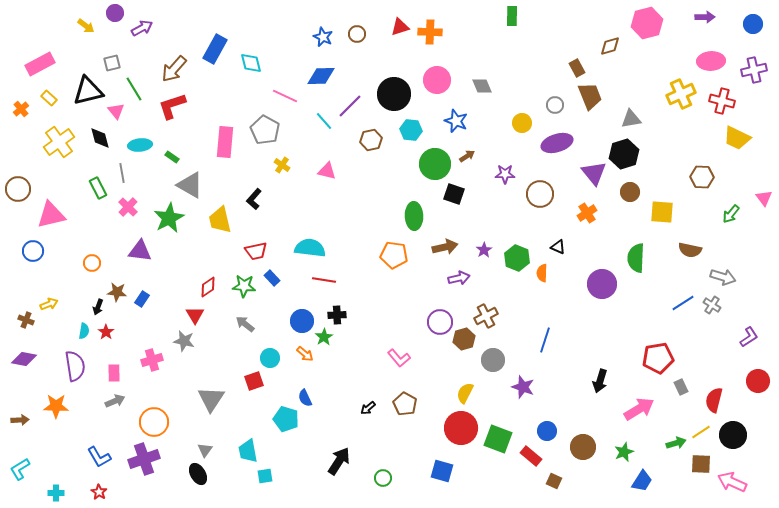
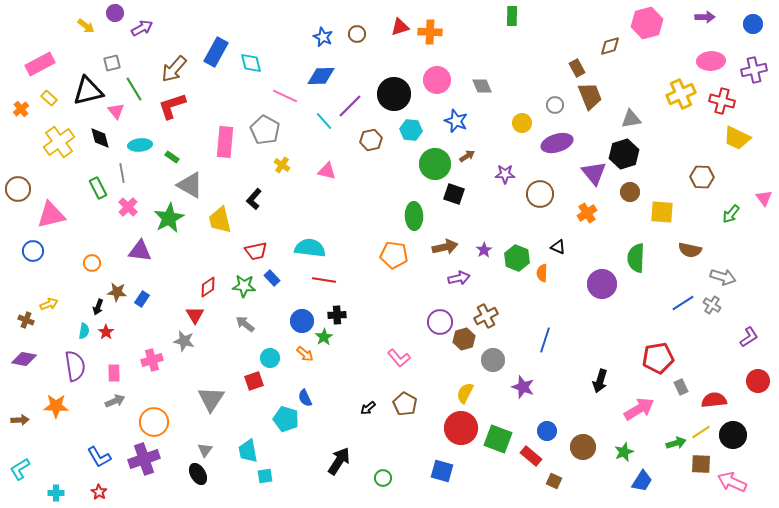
blue rectangle at (215, 49): moved 1 px right, 3 px down
red semicircle at (714, 400): rotated 70 degrees clockwise
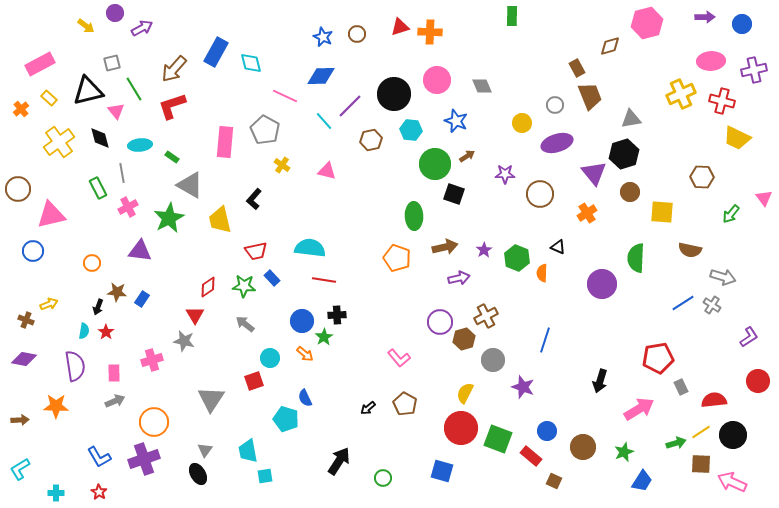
blue circle at (753, 24): moved 11 px left
pink cross at (128, 207): rotated 18 degrees clockwise
orange pentagon at (394, 255): moved 3 px right, 3 px down; rotated 12 degrees clockwise
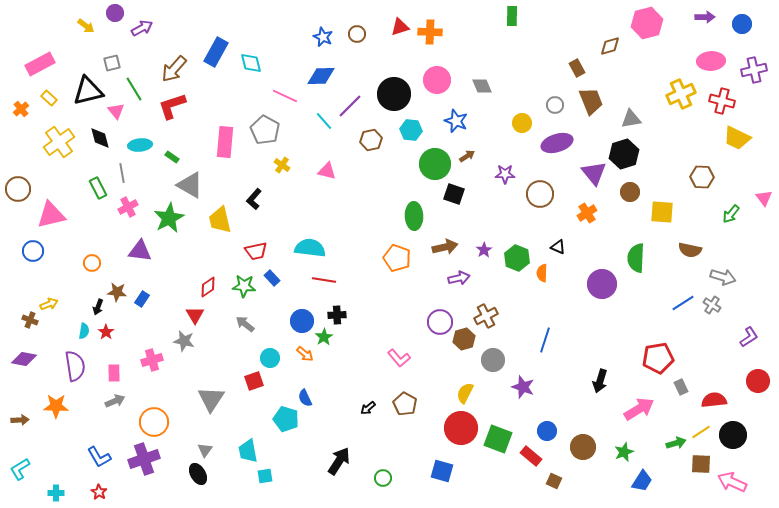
brown trapezoid at (590, 96): moved 1 px right, 5 px down
brown cross at (26, 320): moved 4 px right
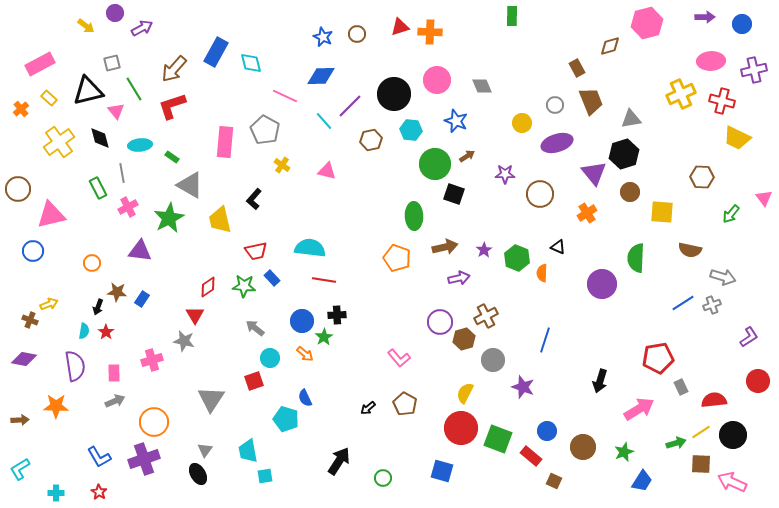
gray cross at (712, 305): rotated 36 degrees clockwise
gray arrow at (245, 324): moved 10 px right, 4 px down
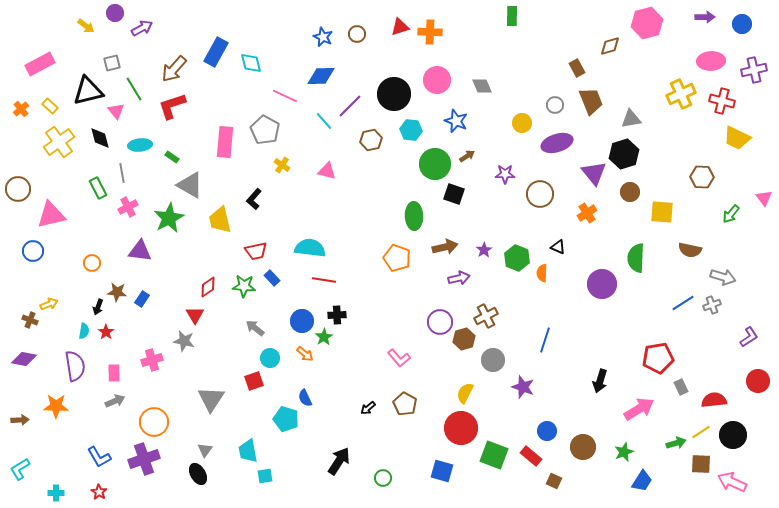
yellow rectangle at (49, 98): moved 1 px right, 8 px down
green square at (498, 439): moved 4 px left, 16 px down
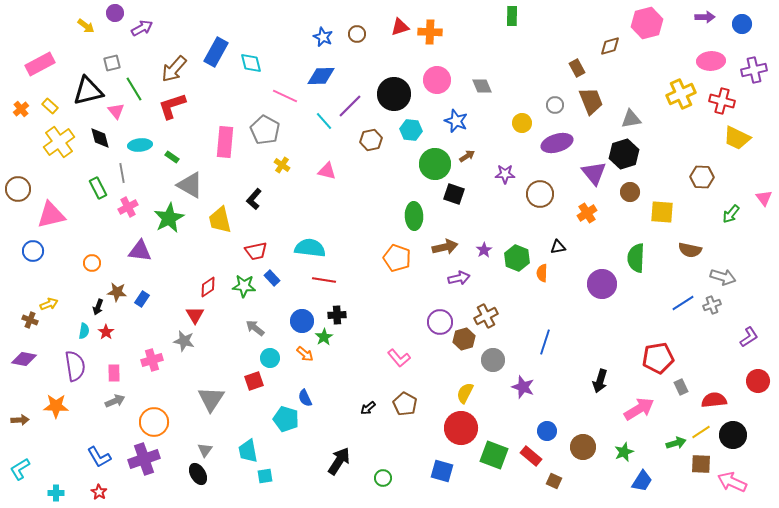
black triangle at (558, 247): rotated 35 degrees counterclockwise
blue line at (545, 340): moved 2 px down
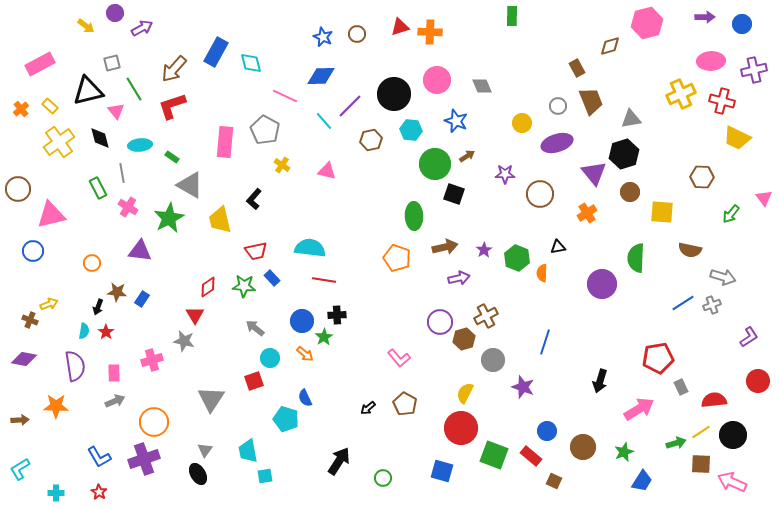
gray circle at (555, 105): moved 3 px right, 1 px down
pink cross at (128, 207): rotated 30 degrees counterclockwise
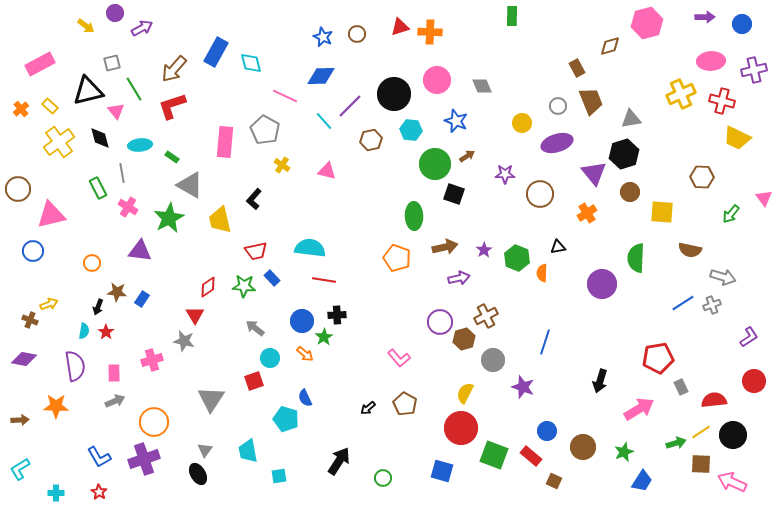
red circle at (758, 381): moved 4 px left
cyan square at (265, 476): moved 14 px right
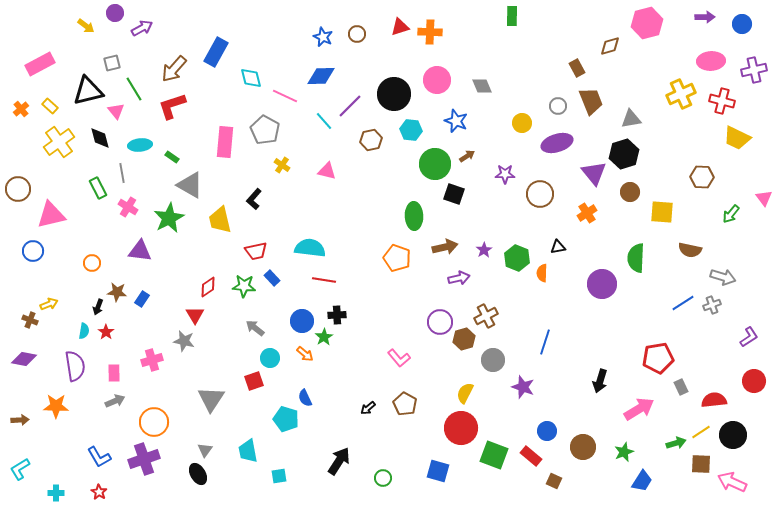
cyan diamond at (251, 63): moved 15 px down
blue square at (442, 471): moved 4 px left
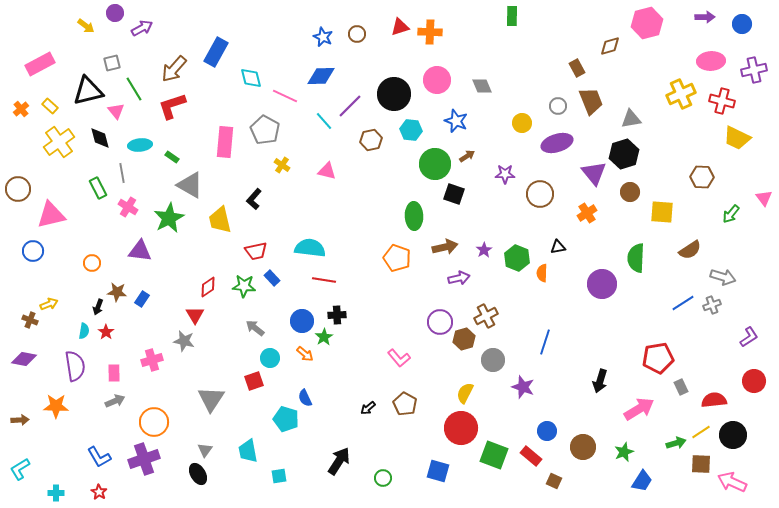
brown semicircle at (690, 250): rotated 45 degrees counterclockwise
